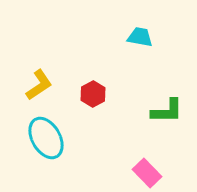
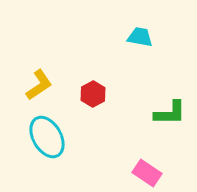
green L-shape: moved 3 px right, 2 px down
cyan ellipse: moved 1 px right, 1 px up
pink rectangle: rotated 12 degrees counterclockwise
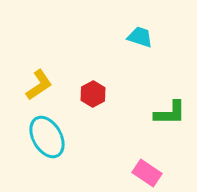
cyan trapezoid: rotated 8 degrees clockwise
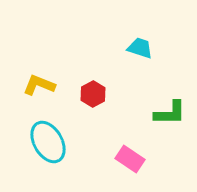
cyan trapezoid: moved 11 px down
yellow L-shape: rotated 124 degrees counterclockwise
cyan ellipse: moved 1 px right, 5 px down
pink rectangle: moved 17 px left, 14 px up
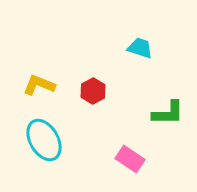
red hexagon: moved 3 px up
green L-shape: moved 2 px left
cyan ellipse: moved 4 px left, 2 px up
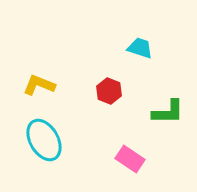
red hexagon: moved 16 px right; rotated 10 degrees counterclockwise
green L-shape: moved 1 px up
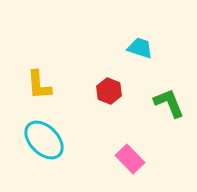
yellow L-shape: rotated 116 degrees counterclockwise
green L-shape: moved 1 px right, 9 px up; rotated 112 degrees counterclockwise
cyan ellipse: rotated 15 degrees counterclockwise
pink rectangle: rotated 12 degrees clockwise
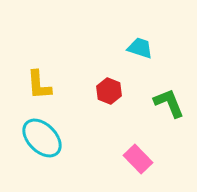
cyan ellipse: moved 2 px left, 2 px up
pink rectangle: moved 8 px right
